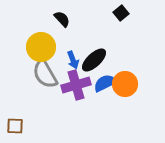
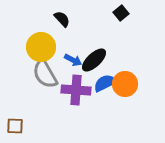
blue arrow: rotated 42 degrees counterclockwise
purple cross: moved 5 px down; rotated 20 degrees clockwise
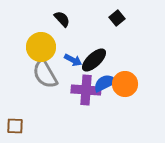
black square: moved 4 px left, 5 px down
purple cross: moved 10 px right
